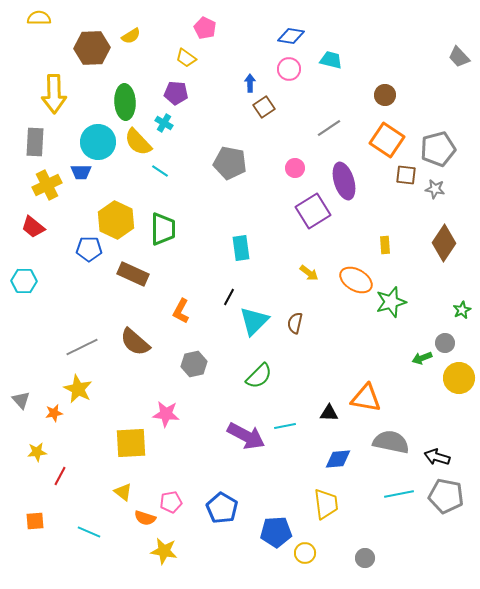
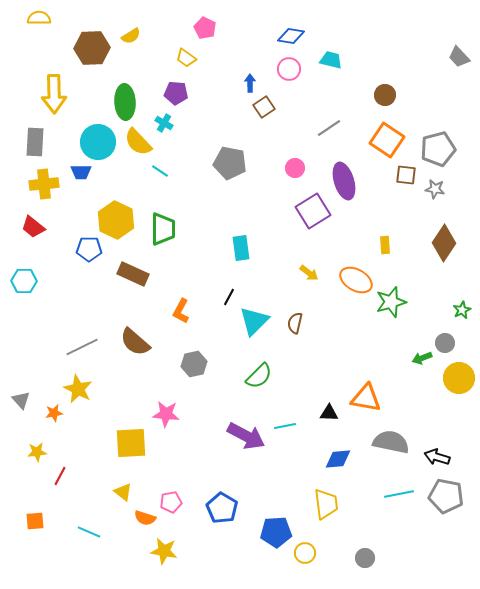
yellow cross at (47, 185): moved 3 px left, 1 px up; rotated 20 degrees clockwise
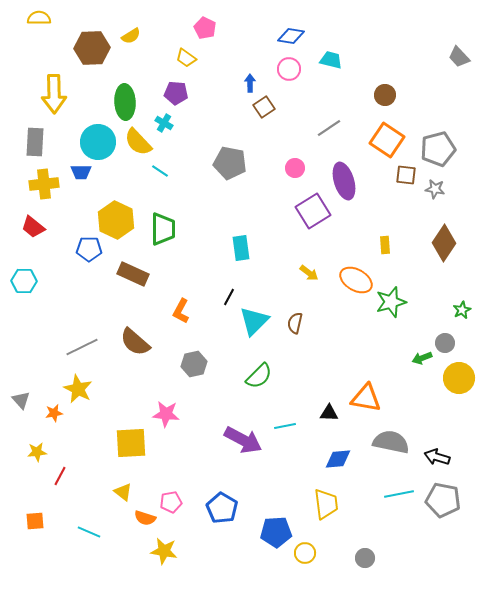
purple arrow at (246, 436): moved 3 px left, 4 px down
gray pentagon at (446, 496): moved 3 px left, 4 px down
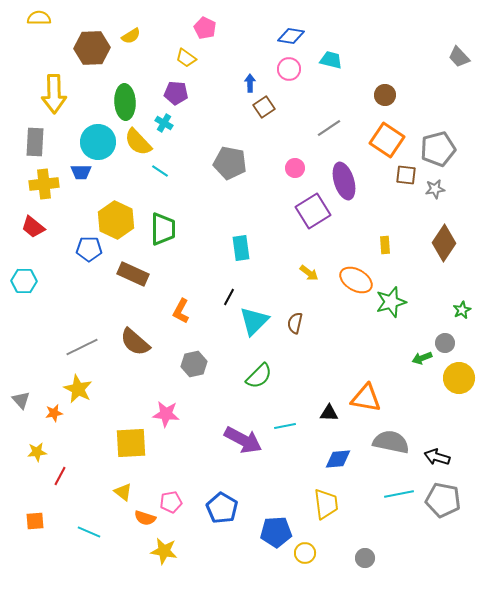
gray star at (435, 189): rotated 18 degrees counterclockwise
